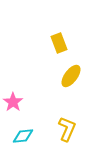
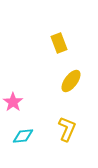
yellow ellipse: moved 5 px down
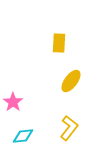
yellow rectangle: rotated 24 degrees clockwise
yellow L-shape: moved 2 px right, 1 px up; rotated 15 degrees clockwise
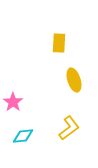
yellow ellipse: moved 3 px right, 1 px up; rotated 55 degrees counterclockwise
yellow L-shape: rotated 15 degrees clockwise
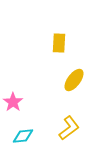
yellow ellipse: rotated 55 degrees clockwise
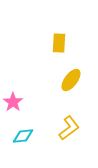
yellow ellipse: moved 3 px left
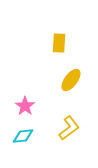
pink star: moved 12 px right, 4 px down
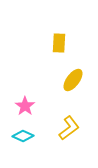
yellow ellipse: moved 2 px right
cyan diamond: rotated 30 degrees clockwise
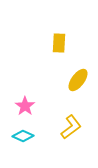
yellow ellipse: moved 5 px right
yellow L-shape: moved 2 px right, 1 px up
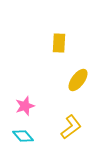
pink star: rotated 18 degrees clockwise
cyan diamond: rotated 25 degrees clockwise
